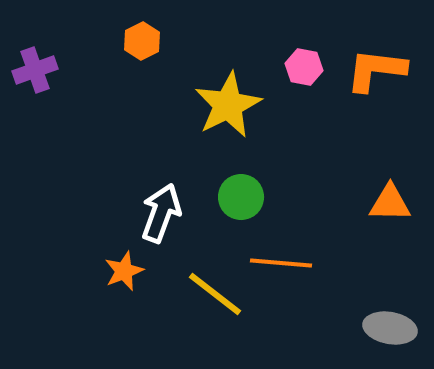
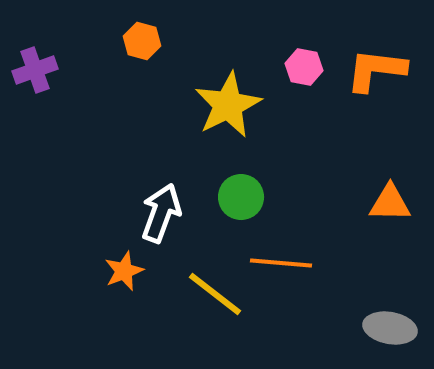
orange hexagon: rotated 18 degrees counterclockwise
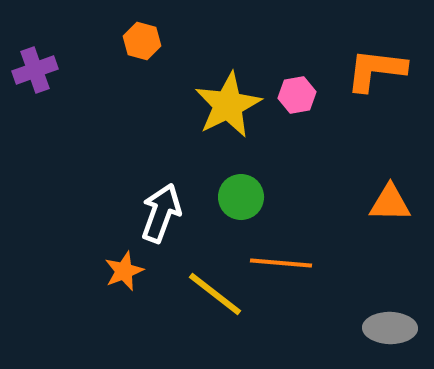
pink hexagon: moved 7 px left, 28 px down; rotated 21 degrees counterclockwise
gray ellipse: rotated 9 degrees counterclockwise
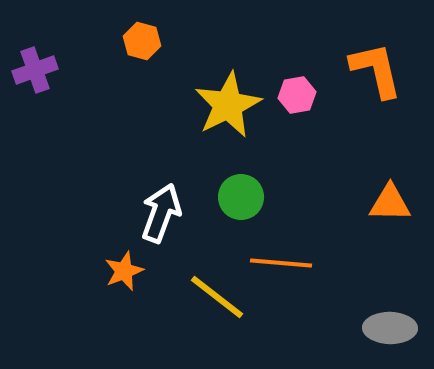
orange L-shape: rotated 70 degrees clockwise
yellow line: moved 2 px right, 3 px down
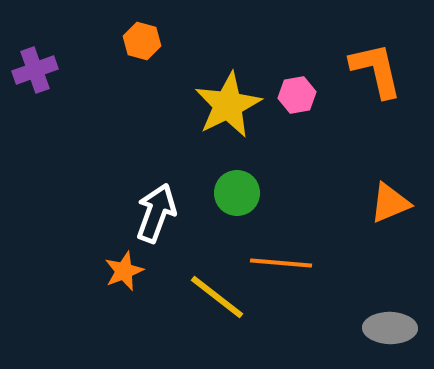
green circle: moved 4 px left, 4 px up
orange triangle: rotated 24 degrees counterclockwise
white arrow: moved 5 px left
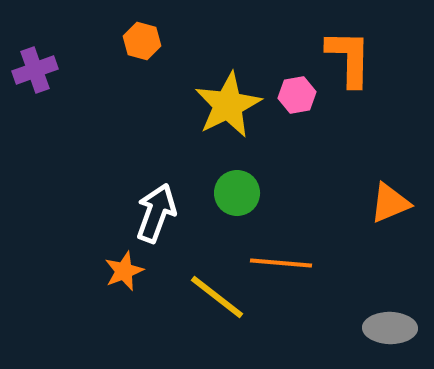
orange L-shape: moved 27 px left, 12 px up; rotated 14 degrees clockwise
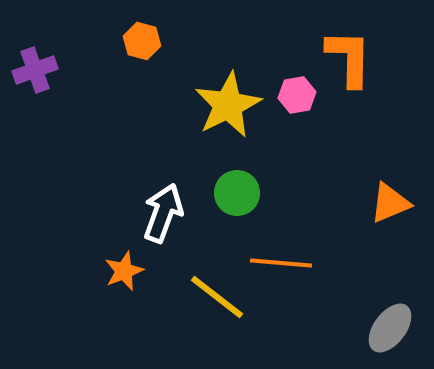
white arrow: moved 7 px right
gray ellipse: rotated 54 degrees counterclockwise
